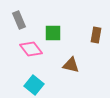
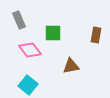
pink diamond: moved 1 px left, 1 px down
brown triangle: moved 1 px down; rotated 24 degrees counterclockwise
cyan square: moved 6 px left
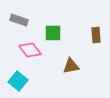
gray rectangle: rotated 48 degrees counterclockwise
brown rectangle: rotated 14 degrees counterclockwise
cyan square: moved 10 px left, 4 px up
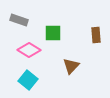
pink diamond: moved 1 px left; rotated 20 degrees counterclockwise
brown triangle: rotated 36 degrees counterclockwise
cyan square: moved 10 px right, 1 px up
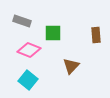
gray rectangle: moved 3 px right, 1 px down
pink diamond: rotated 10 degrees counterclockwise
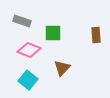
brown triangle: moved 9 px left, 2 px down
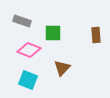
cyan square: rotated 18 degrees counterclockwise
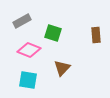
gray rectangle: rotated 48 degrees counterclockwise
green square: rotated 18 degrees clockwise
cyan square: rotated 12 degrees counterclockwise
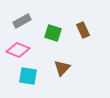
brown rectangle: moved 13 px left, 5 px up; rotated 21 degrees counterclockwise
pink diamond: moved 11 px left
cyan square: moved 4 px up
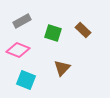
brown rectangle: rotated 21 degrees counterclockwise
cyan square: moved 2 px left, 4 px down; rotated 12 degrees clockwise
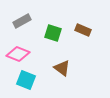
brown rectangle: rotated 21 degrees counterclockwise
pink diamond: moved 4 px down
brown triangle: rotated 36 degrees counterclockwise
